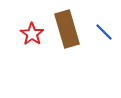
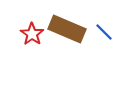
brown rectangle: rotated 51 degrees counterclockwise
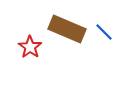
red star: moved 2 px left, 13 px down
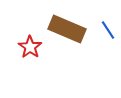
blue line: moved 4 px right, 2 px up; rotated 12 degrees clockwise
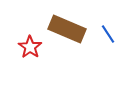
blue line: moved 4 px down
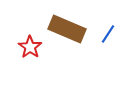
blue line: rotated 66 degrees clockwise
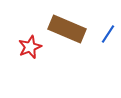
red star: rotated 15 degrees clockwise
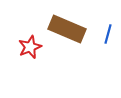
blue line: rotated 18 degrees counterclockwise
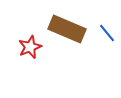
blue line: moved 1 px left, 1 px up; rotated 54 degrees counterclockwise
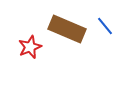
blue line: moved 2 px left, 7 px up
